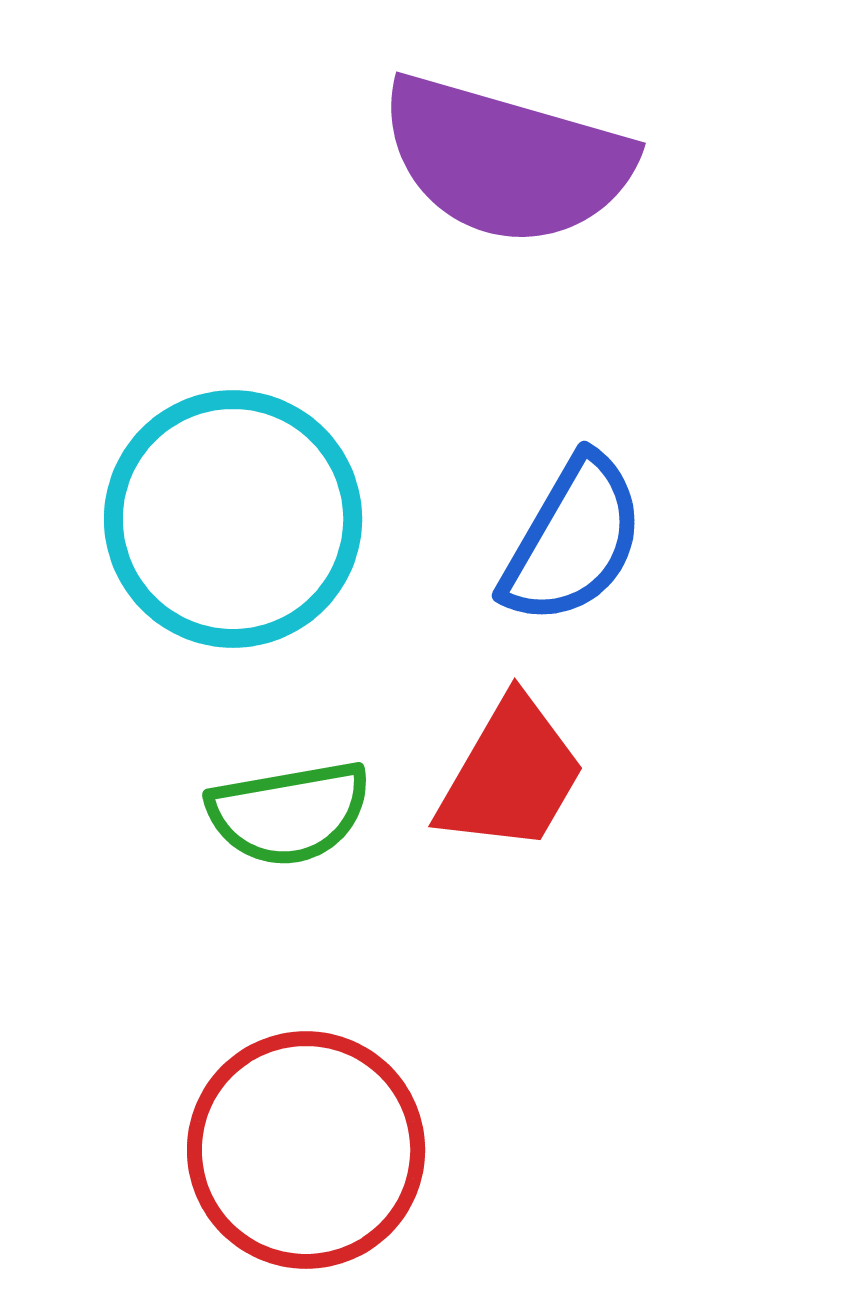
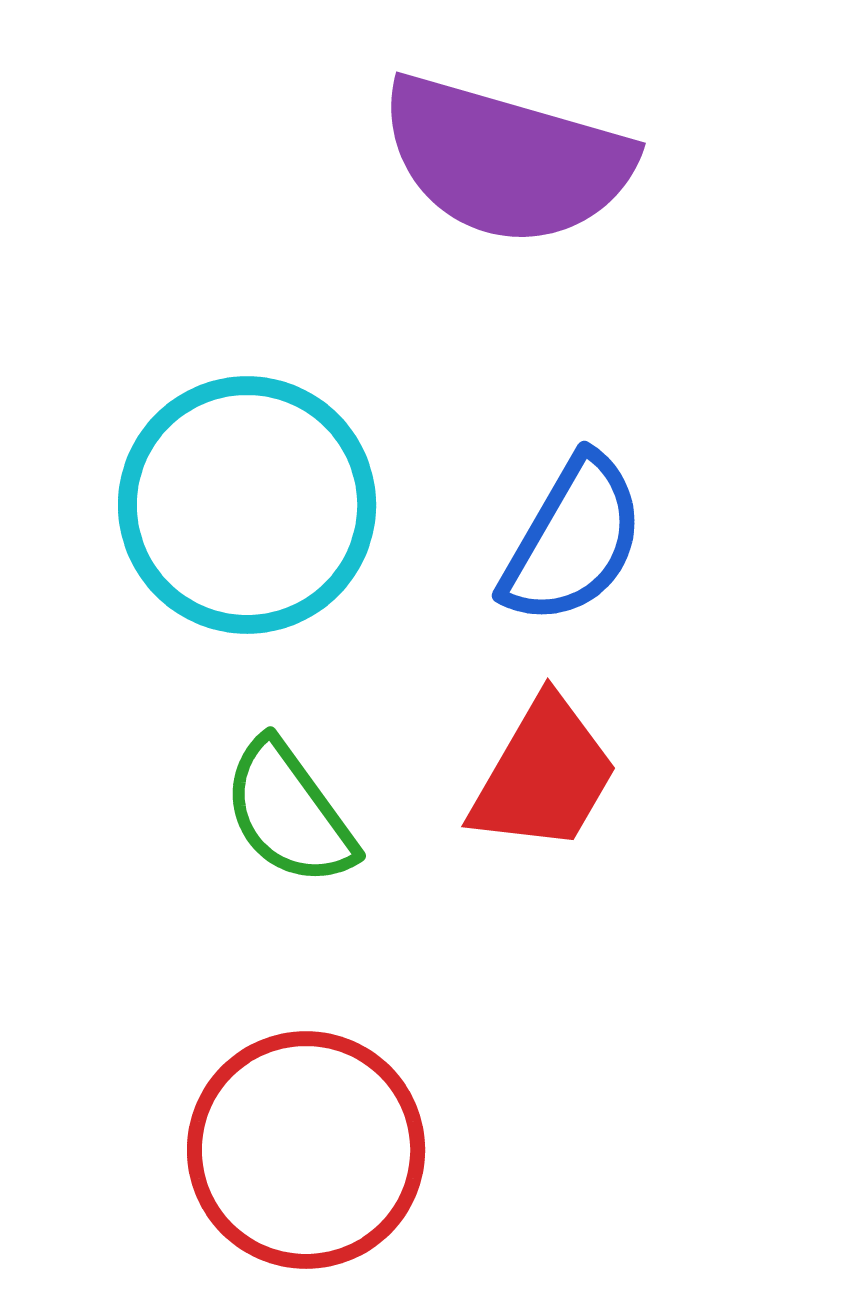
cyan circle: moved 14 px right, 14 px up
red trapezoid: moved 33 px right
green semicircle: rotated 64 degrees clockwise
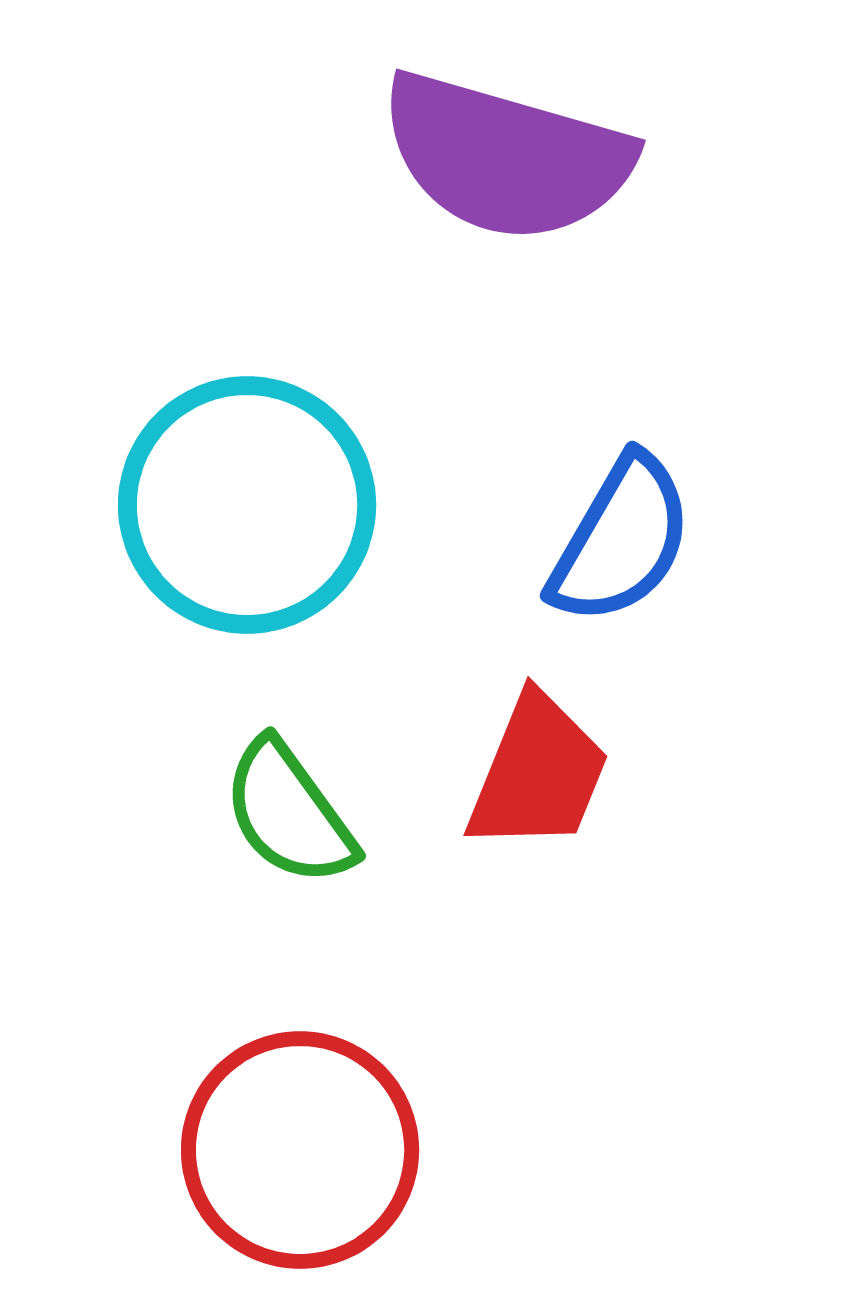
purple semicircle: moved 3 px up
blue semicircle: moved 48 px right
red trapezoid: moved 6 px left, 2 px up; rotated 8 degrees counterclockwise
red circle: moved 6 px left
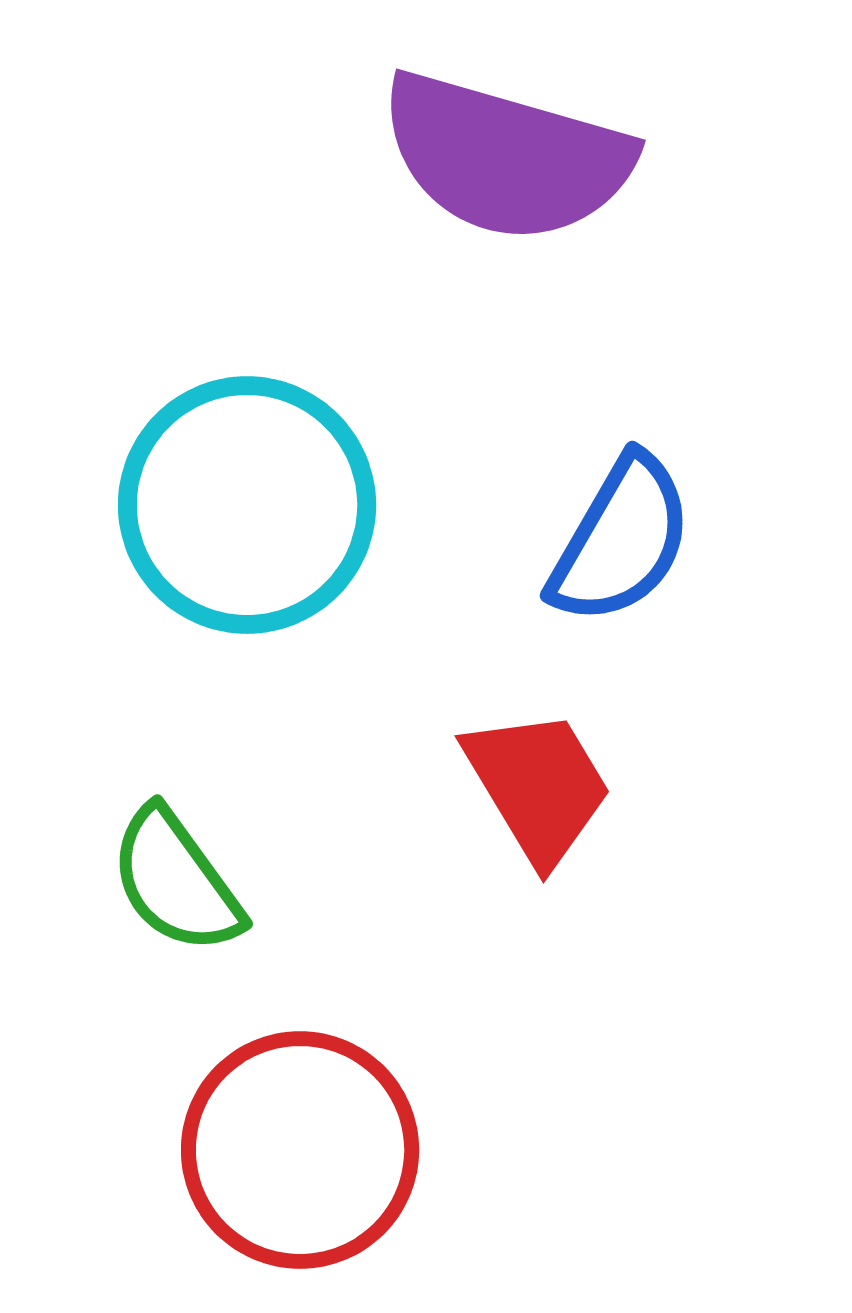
red trapezoid: moved 13 px down; rotated 53 degrees counterclockwise
green semicircle: moved 113 px left, 68 px down
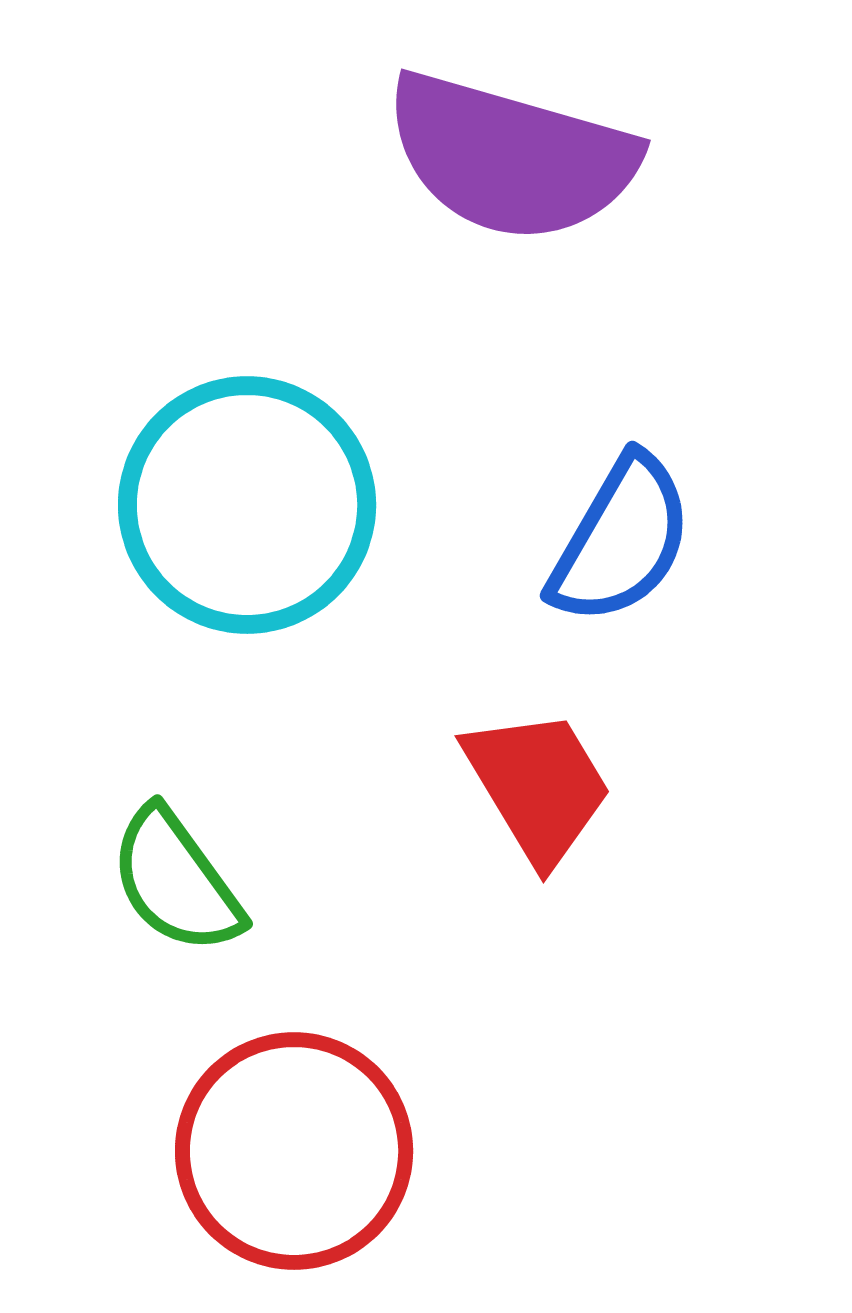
purple semicircle: moved 5 px right
red circle: moved 6 px left, 1 px down
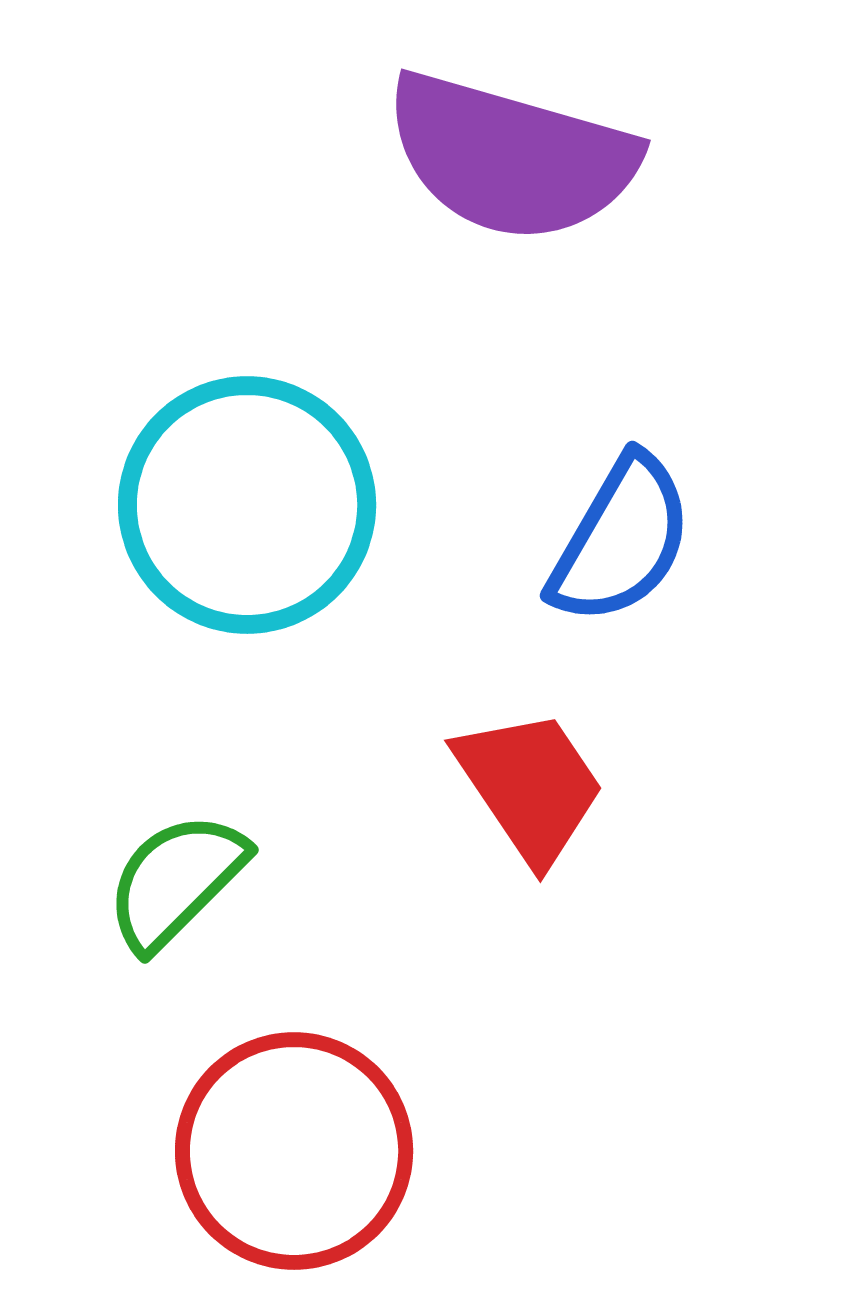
red trapezoid: moved 8 px left; rotated 3 degrees counterclockwise
green semicircle: rotated 81 degrees clockwise
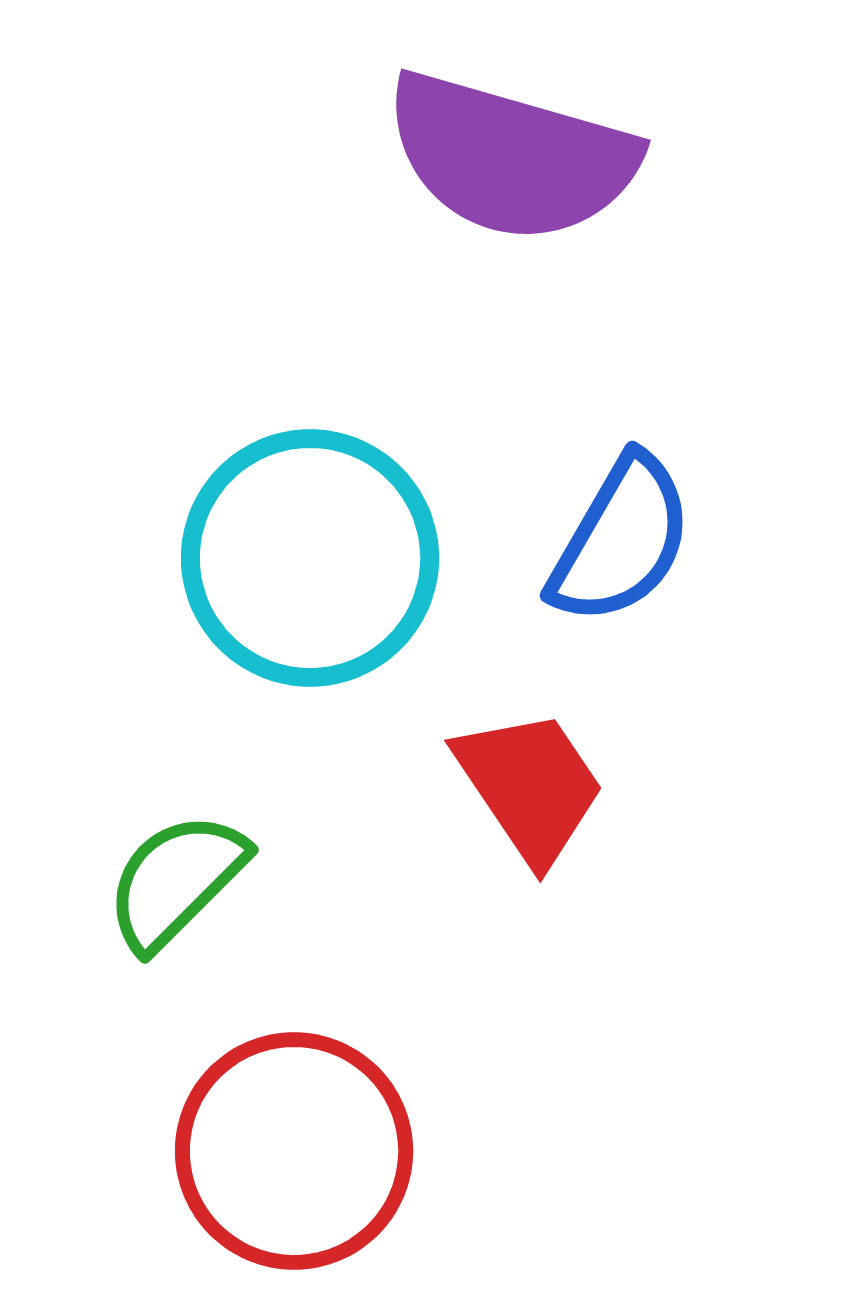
cyan circle: moved 63 px right, 53 px down
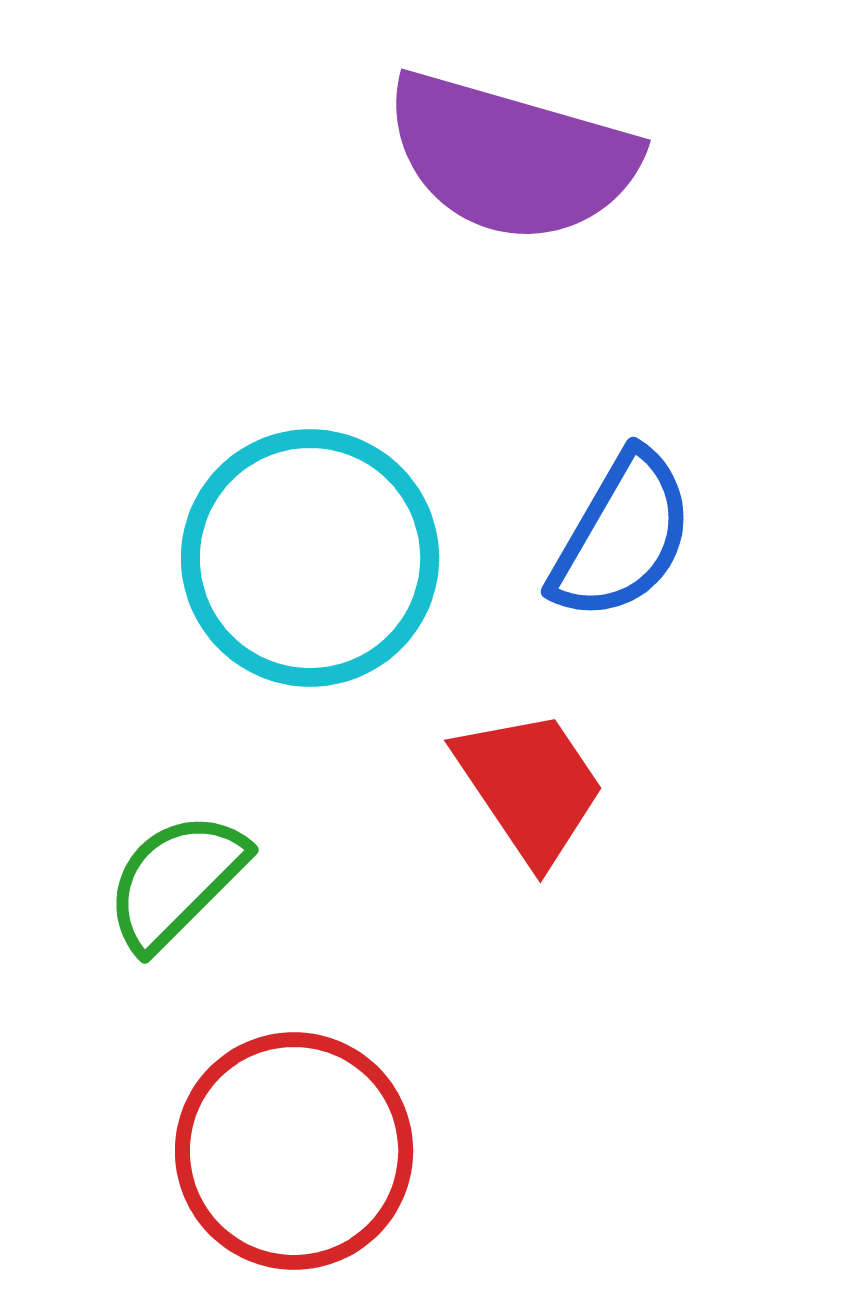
blue semicircle: moved 1 px right, 4 px up
